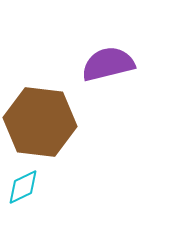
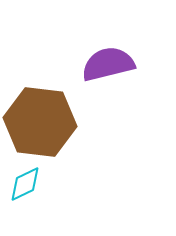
cyan diamond: moved 2 px right, 3 px up
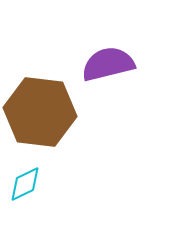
brown hexagon: moved 10 px up
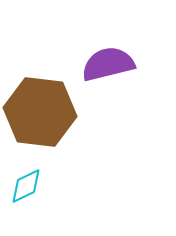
cyan diamond: moved 1 px right, 2 px down
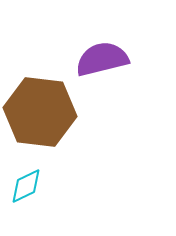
purple semicircle: moved 6 px left, 5 px up
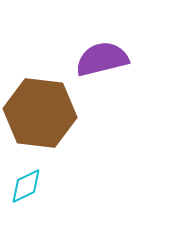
brown hexagon: moved 1 px down
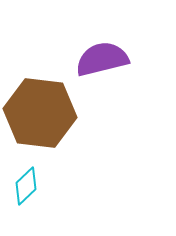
cyan diamond: rotated 18 degrees counterclockwise
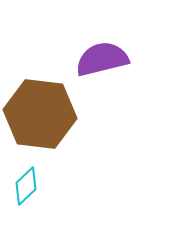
brown hexagon: moved 1 px down
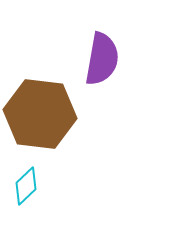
purple semicircle: rotated 114 degrees clockwise
